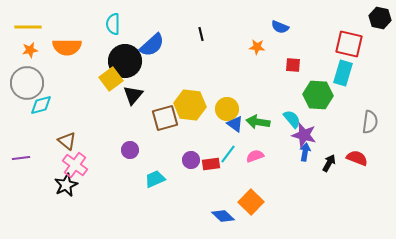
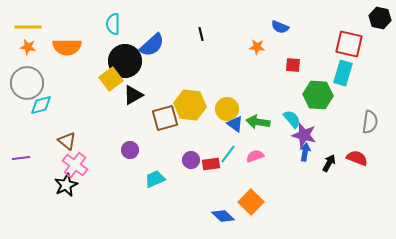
orange star at (30, 50): moved 2 px left, 3 px up; rotated 21 degrees clockwise
black triangle at (133, 95): rotated 20 degrees clockwise
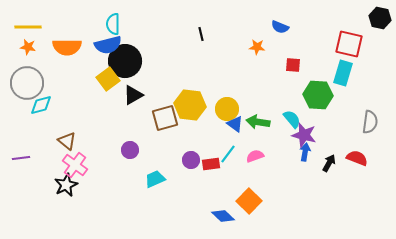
blue semicircle at (152, 45): moved 44 px left; rotated 28 degrees clockwise
yellow square at (111, 79): moved 3 px left
orange square at (251, 202): moved 2 px left, 1 px up
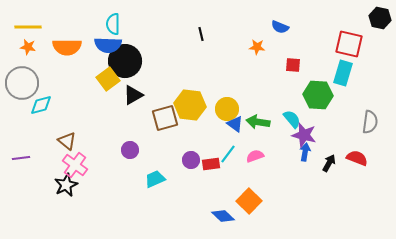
blue semicircle at (108, 45): rotated 16 degrees clockwise
gray circle at (27, 83): moved 5 px left
